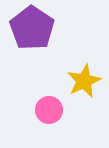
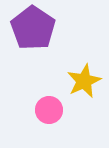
purple pentagon: moved 1 px right
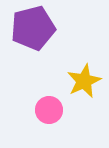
purple pentagon: rotated 24 degrees clockwise
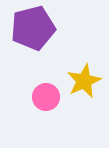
pink circle: moved 3 px left, 13 px up
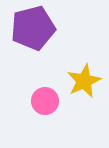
pink circle: moved 1 px left, 4 px down
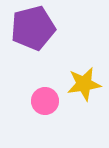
yellow star: moved 3 px down; rotated 16 degrees clockwise
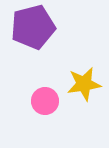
purple pentagon: moved 1 px up
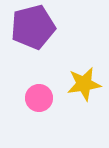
pink circle: moved 6 px left, 3 px up
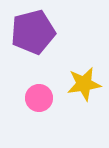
purple pentagon: moved 5 px down
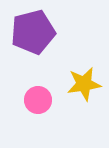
pink circle: moved 1 px left, 2 px down
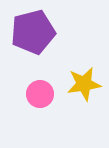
pink circle: moved 2 px right, 6 px up
